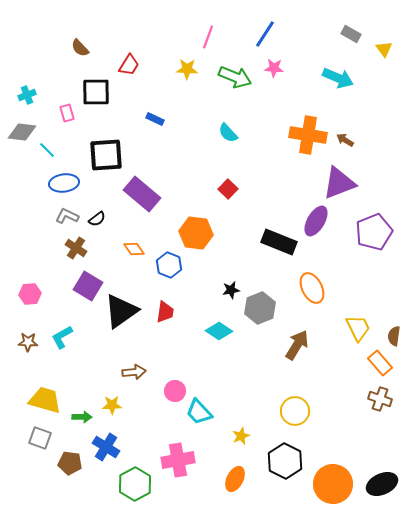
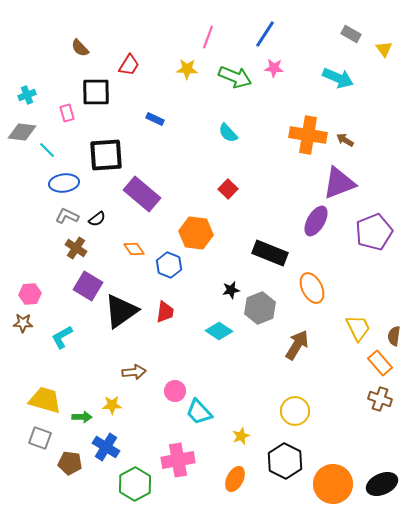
black rectangle at (279, 242): moved 9 px left, 11 px down
brown star at (28, 342): moved 5 px left, 19 px up
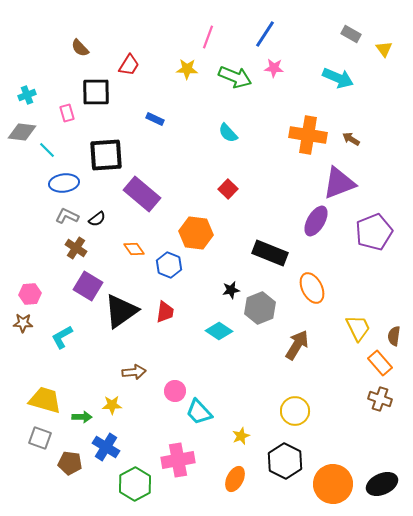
brown arrow at (345, 140): moved 6 px right, 1 px up
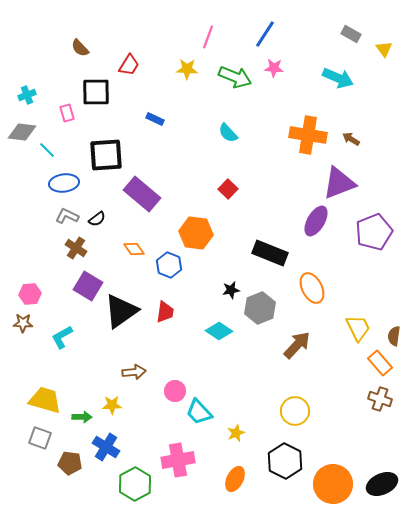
brown arrow at (297, 345): rotated 12 degrees clockwise
yellow star at (241, 436): moved 5 px left, 3 px up
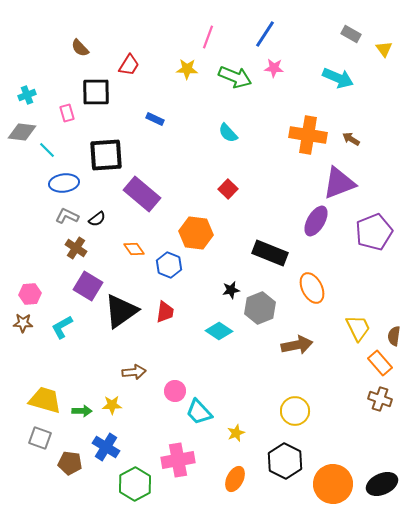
cyan L-shape at (62, 337): moved 10 px up
brown arrow at (297, 345): rotated 36 degrees clockwise
green arrow at (82, 417): moved 6 px up
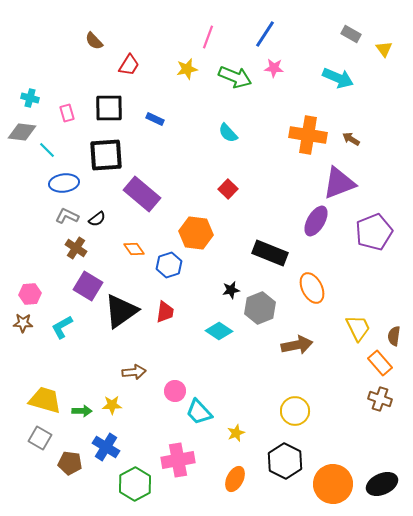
brown semicircle at (80, 48): moved 14 px right, 7 px up
yellow star at (187, 69): rotated 15 degrees counterclockwise
black square at (96, 92): moved 13 px right, 16 px down
cyan cross at (27, 95): moved 3 px right, 3 px down; rotated 36 degrees clockwise
blue hexagon at (169, 265): rotated 20 degrees clockwise
gray square at (40, 438): rotated 10 degrees clockwise
